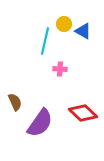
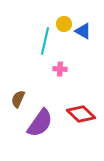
brown semicircle: moved 3 px right, 3 px up; rotated 132 degrees counterclockwise
red diamond: moved 2 px left, 1 px down
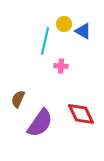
pink cross: moved 1 px right, 3 px up
red diamond: rotated 20 degrees clockwise
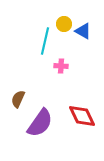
red diamond: moved 1 px right, 2 px down
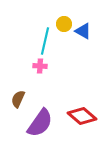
pink cross: moved 21 px left
red diamond: rotated 24 degrees counterclockwise
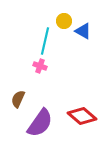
yellow circle: moved 3 px up
pink cross: rotated 16 degrees clockwise
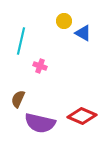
blue triangle: moved 2 px down
cyan line: moved 24 px left
red diamond: rotated 16 degrees counterclockwise
purple semicircle: rotated 68 degrees clockwise
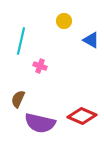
blue triangle: moved 8 px right, 7 px down
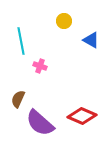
cyan line: rotated 24 degrees counterclockwise
purple semicircle: rotated 28 degrees clockwise
